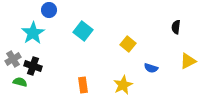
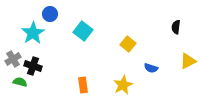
blue circle: moved 1 px right, 4 px down
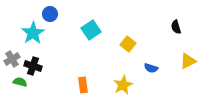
black semicircle: rotated 24 degrees counterclockwise
cyan square: moved 8 px right, 1 px up; rotated 18 degrees clockwise
gray cross: moved 1 px left
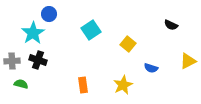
blue circle: moved 1 px left
black semicircle: moved 5 px left, 2 px up; rotated 48 degrees counterclockwise
gray cross: moved 2 px down; rotated 28 degrees clockwise
black cross: moved 5 px right, 6 px up
green semicircle: moved 1 px right, 2 px down
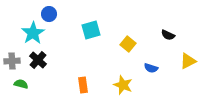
black semicircle: moved 3 px left, 10 px down
cyan square: rotated 18 degrees clockwise
black cross: rotated 24 degrees clockwise
yellow star: rotated 24 degrees counterclockwise
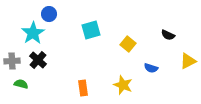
orange rectangle: moved 3 px down
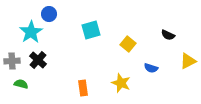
cyan star: moved 2 px left, 1 px up
yellow star: moved 2 px left, 2 px up
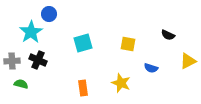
cyan square: moved 8 px left, 13 px down
yellow square: rotated 28 degrees counterclockwise
black cross: rotated 18 degrees counterclockwise
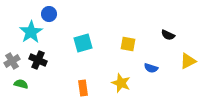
gray cross: rotated 28 degrees counterclockwise
